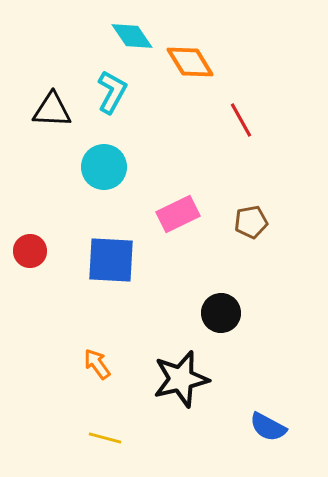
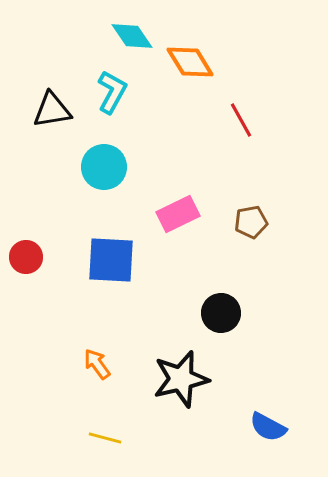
black triangle: rotated 12 degrees counterclockwise
red circle: moved 4 px left, 6 px down
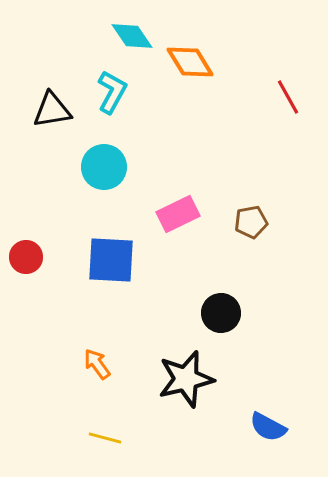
red line: moved 47 px right, 23 px up
black star: moved 5 px right
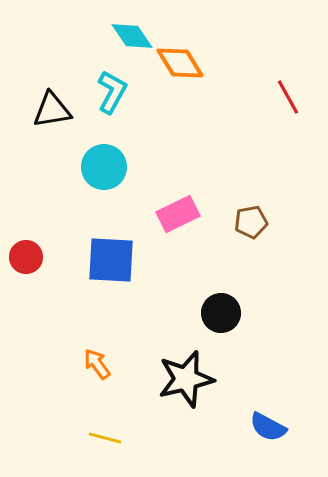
orange diamond: moved 10 px left, 1 px down
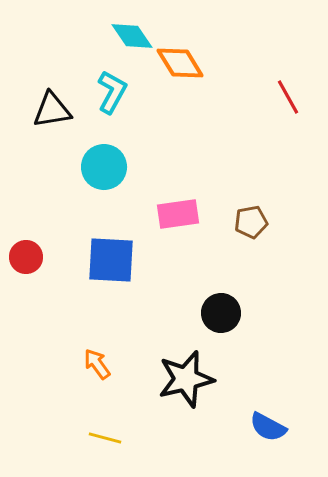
pink rectangle: rotated 18 degrees clockwise
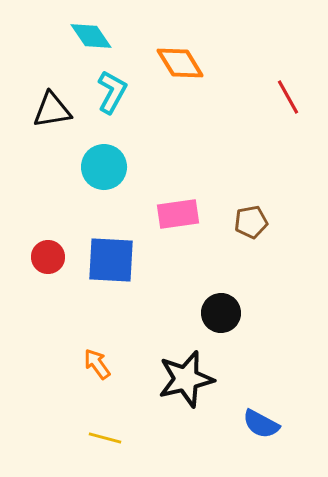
cyan diamond: moved 41 px left
red circle: moved 22 px right
blue semicircle: moved 7 px left, 3 px up
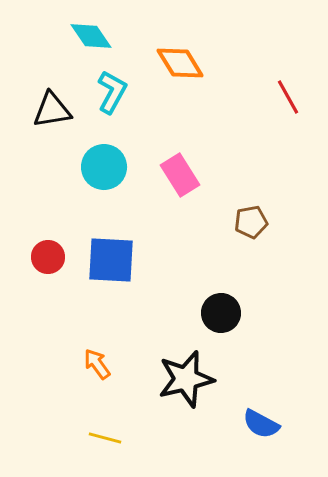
pink rectangle: moved 2 px right, 39 px up; rotated 66 degrees clockwise
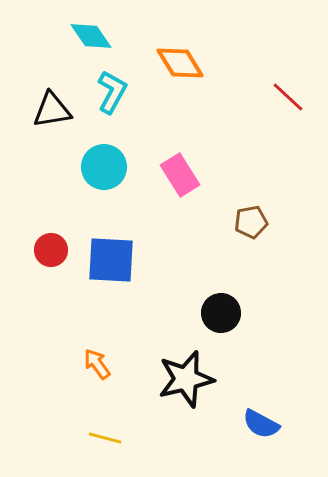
red line: rotated 18 degrees counterclockwise
red circle: moved 3 px right, 7 px up
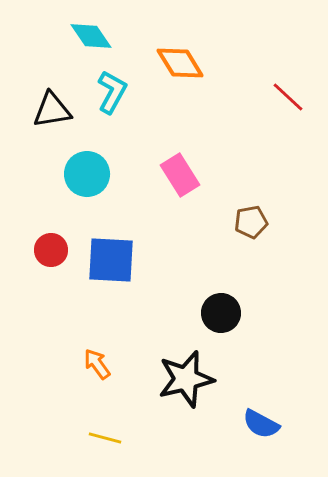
cyan circle: moved 17 px left, 7 px down
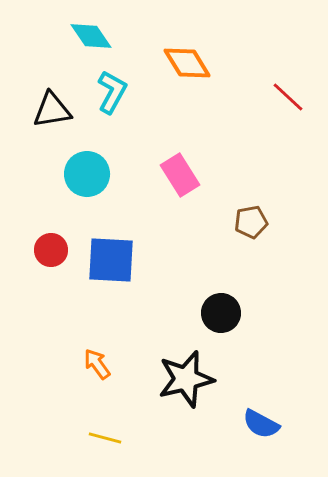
orange diamond: moved 7 px right
